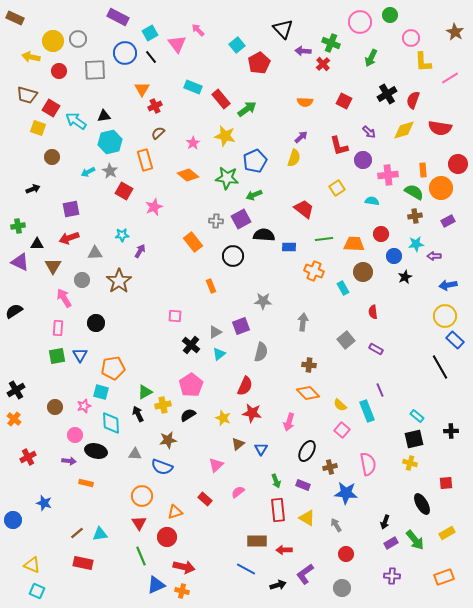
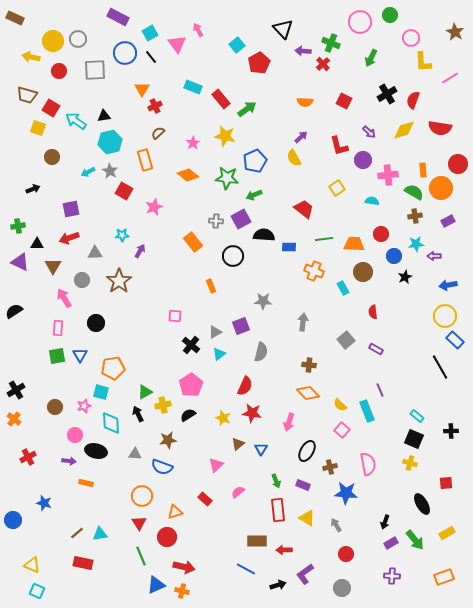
pink arrow at (198, 30): rotated 16 degrees clockwise
yellow semicircle at (294, 158): rotated 132 degrees clockwise
black square at (414, 439): rotated 36 degrees clockwise
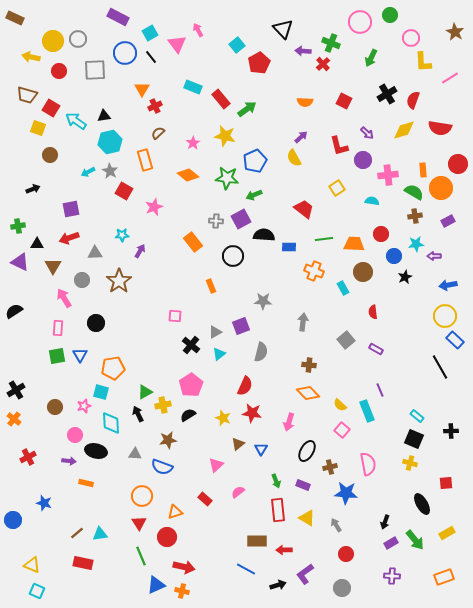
purple arrow at (369, 132): moved 2 px left, 1 px down
brown circle at (52, 157): moved 2 px left, 2 px up
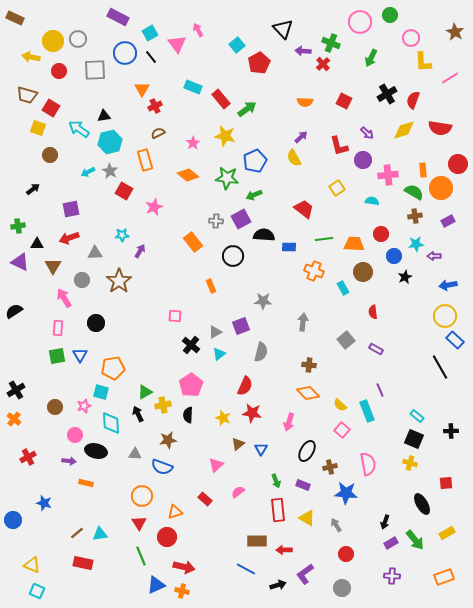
cyan arrow at (76, 121): moved 3 px right, 8 px down
brown semicircle at (158, 133): rotated 16 degrees clockwise
black arrow at (33, 189): rotated 16 degrees counterclockwise
black semicircle at (188, 415): rotated 56 degrees counterclockwise
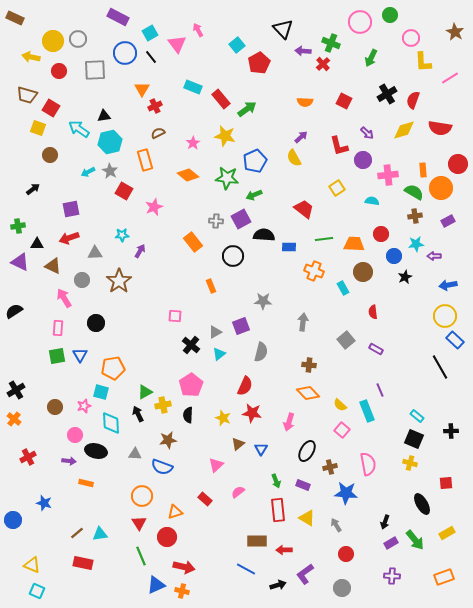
brown triangle at (53, 266): rotated 36 degrees counterclockwise
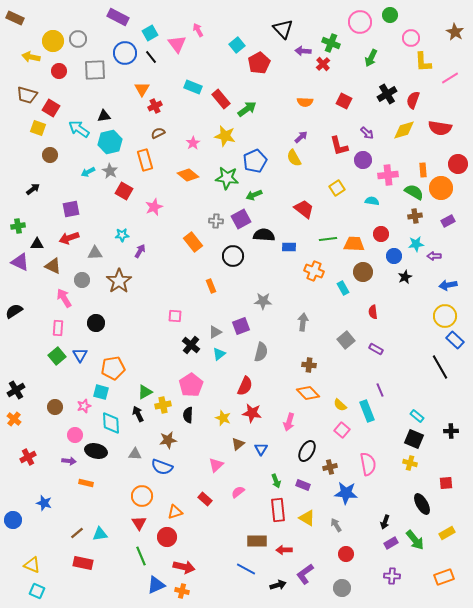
green line at (324, 239): moved 4 px right
green square at (57, 356): rotated 30 degrees counterclockwise
